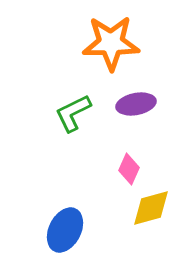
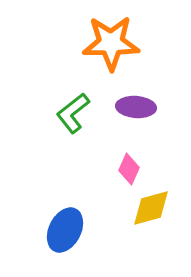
purple ellipse: moved 3 px down; rotated 15 degrees clockwise
green L-shape: rotated 12 degrees counterclockwise
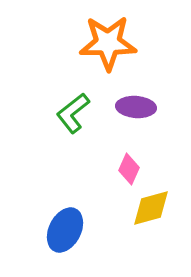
orange star: moved 3 px left
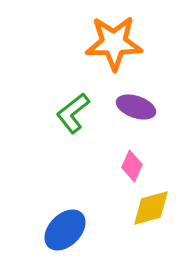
orange star: moved 6 px right
purple ellipse: rotated 15 degrees clockwise
pink diamond: moved 3 px right, 3 px up
blue ellipse: rotated 18 degrees clockwise
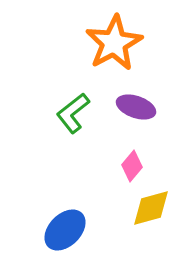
orange star: rotated 28 degrees counterclockwise
pink diamond: rotated 16 degrees clockwise
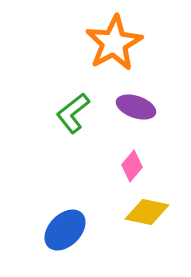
yellow diamond: moved 4 px left, 4 px down; rotated 27 degrees clockwise
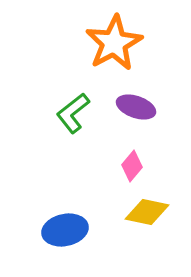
blue ellipse: rotated 33 degrees clockwise
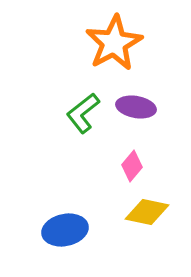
purple ellipse: rotated 9 degrees counterclockwise
green L-shape: moved 10 px right
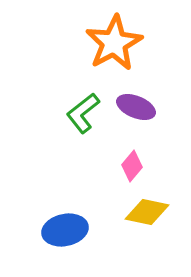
purple ellipse: rotated 12 degrees clockwise
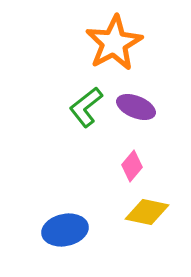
green L-shape: moved 3 px right, 6 px up
